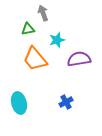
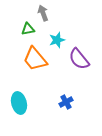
purple semicircle: rotated 120 degrees counterclockwise
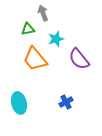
cyan star: moved 1 px left, 1 px up
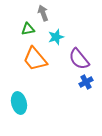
cyan star: moved 2 px up
blue cross: moved 20 px right, 20 px up
